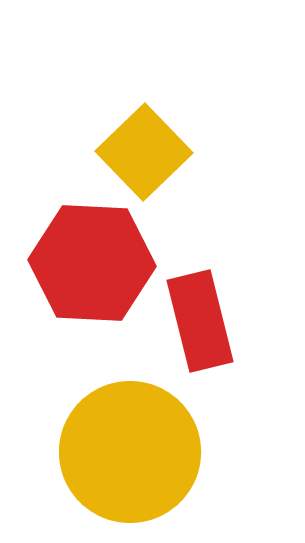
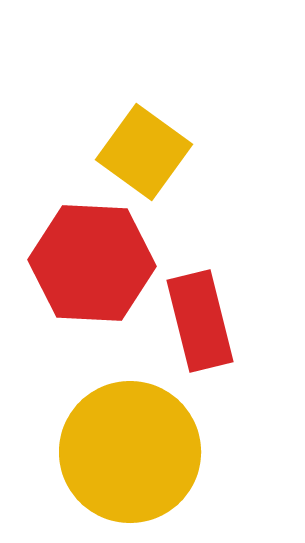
yellow square: rotated 10 degrees counterclockwise
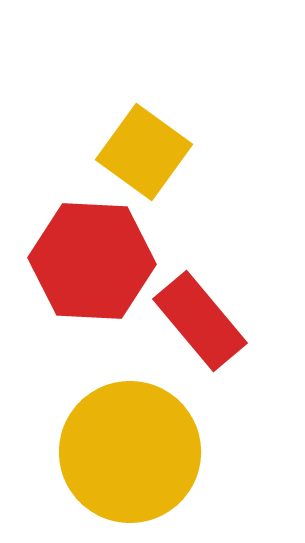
red hexagon: moved 2 px up
red rectangle: rotated 26 degrees counterclockwise
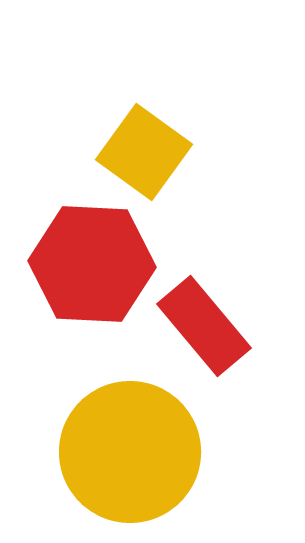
red hexagon: moved 3 px down
red rectangle: moved 4 px right, 5 px down
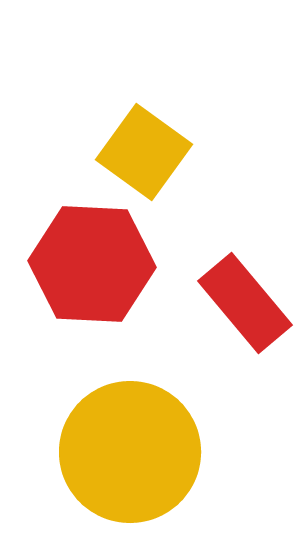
red rectangle: moved 41 px right, 23 px up
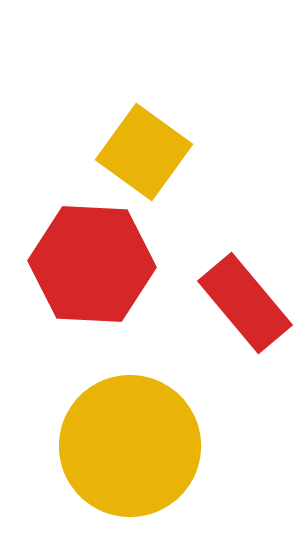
yellow circle: moved 6 px up
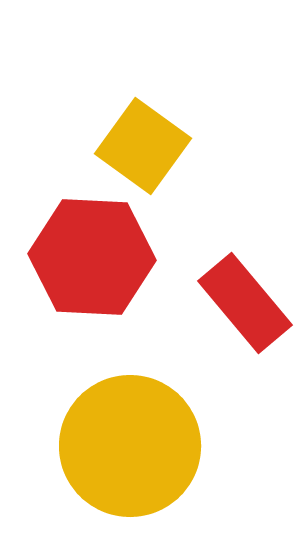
yellow square: moved 1 px left, 6 px up
red hexagon: moved 7 px up
